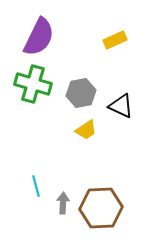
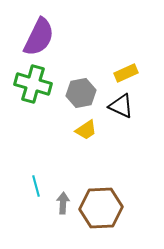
yellow rectangle: moved 11 px right, 33 px down
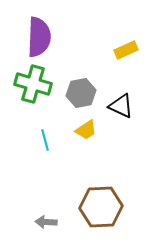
purple semicircle: rotated 24 degrees counterclockwise
yellow rectangle: moved 23 px up
cyan line: moved 9 px right, 46 px up
gray arrow: moved 17 px left, 19 px down; rotated 90 degrees counterclockwise
brown hexagon: moved 1 px up
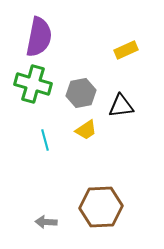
purple semicircle: rotated 9 degrees clockwise
black triangle: rotated 32 degrees counterclockwise
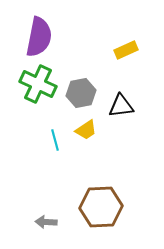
green cross: moved 5 px right; rotated 9 degrees clockwise
cyan line: moved 10 px right
